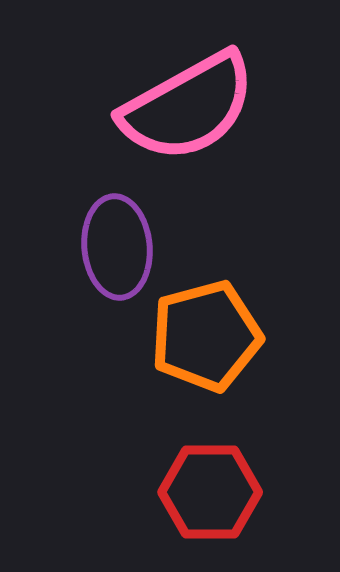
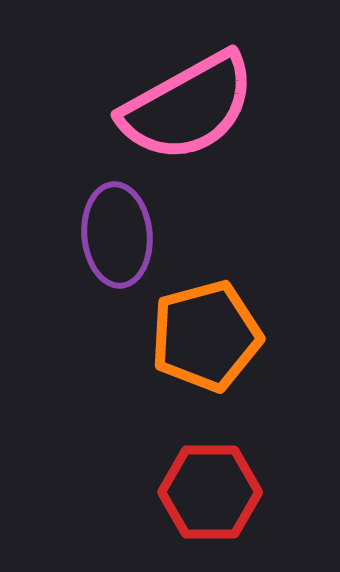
purple ellipse: moved 12 px up
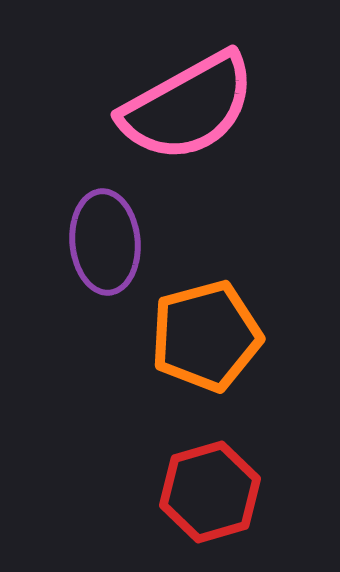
purple ellipse: moved 12 px left, 7 px down
red hexagon: rotated 16 degrees counterclockwise
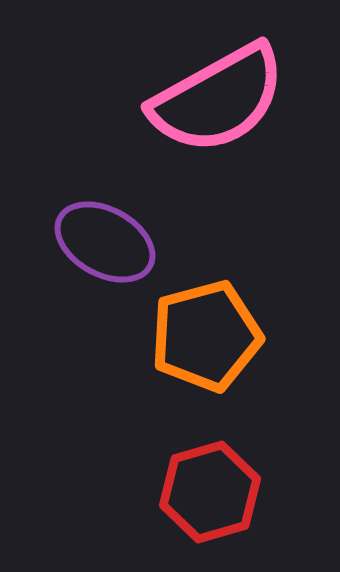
pink semicircle: moved 30 px right, 8 px up
purple ellipse: rotated 56 degrees counterclockwise
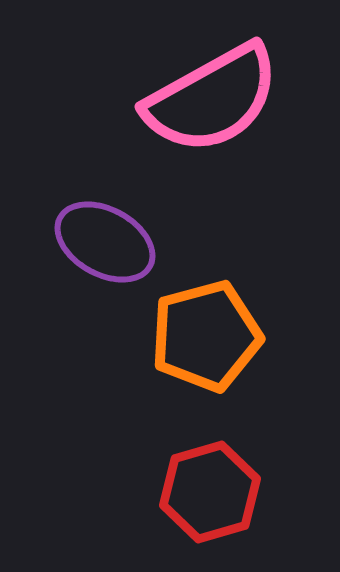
pink semicircle: moved 6 px left
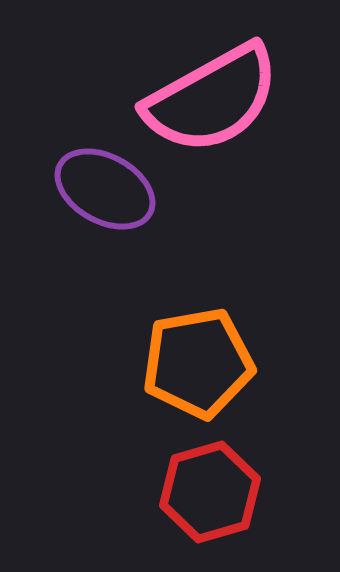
purple ellipse: moved 53 px up
orange pentagon: moved 8 px left, 27 px down; rotated 5 degrees clockwise
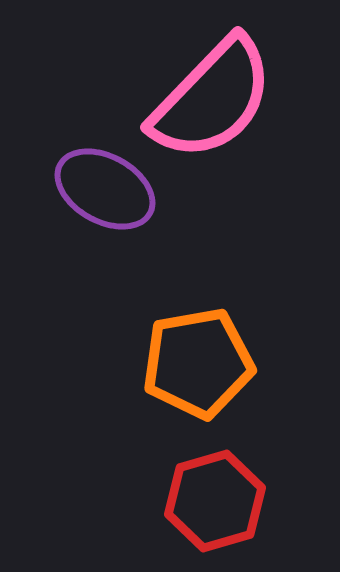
pink semicircle: rotated 17 degrees counterclockwise
red hexagon: moved 5 px right, 9 px down
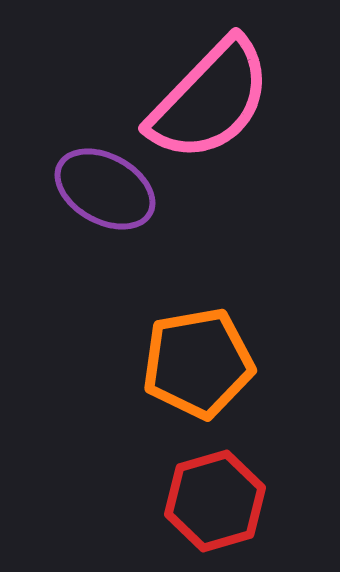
pink semicircle: moved 2 px left, 1 px down
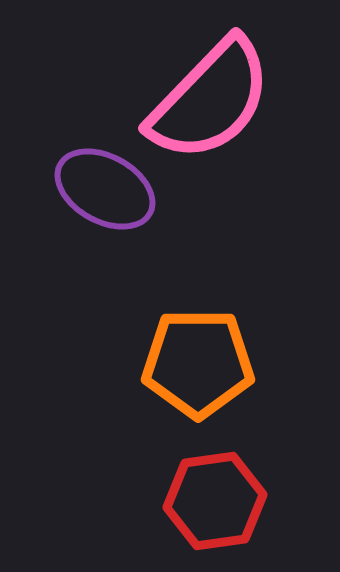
orange pentagon: rotated 10 degrees clockwise
red hexagon: rotated 8 degrees clockwise
